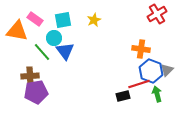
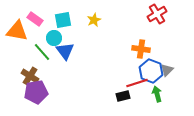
brown cross: rotated 36 degrees clockwise
red line: moved 2 px left, 1 px up
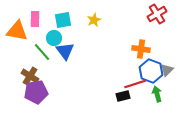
pink rectangle: rotated 56 degrees clockwise
red line: moved 2 px left, 1 px down
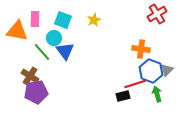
cyan square: rotated 30 degrees clockwise
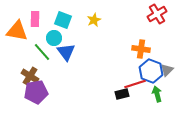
blue triangle: moved 1 px right, 1 px down
black rectangle: moved 1 px left, 2 px up
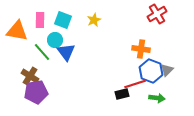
pink rectangle: moved 5 px right, 1 px down
cyan circle: moved 1 px right, 2 px down
green arrow: moved 4 px down; rotated 112 degrees clockwise
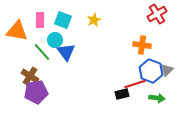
orange cross: moved 1 px right, 4 px up
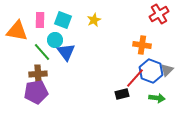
red cross: moved 2 px right
brown cross: moved 8 px right, 2 px up; rotated 36 degrees counterclockwise
red line: moved 6 px up; rotated 30 degrees counterclockwise
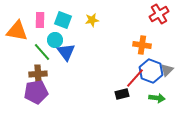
yellow star: moved 2 px left; rotated 16 degrees clockwise
